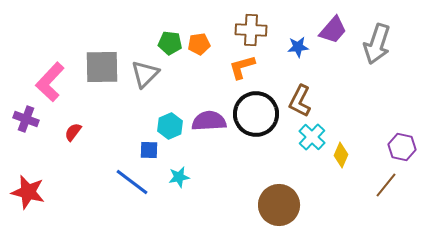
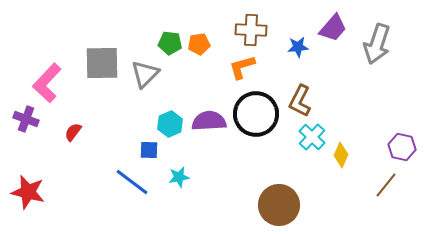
purple trapezoid: moved 2 px up
gray square: moved 4 px up
pink L-shape: moved 3 px left, 1 px down
cyan hexagon: moved 2 px up
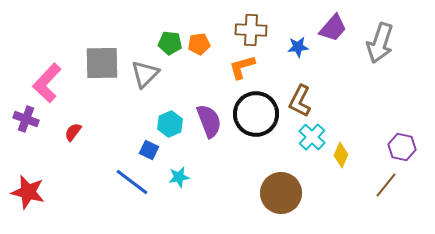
gray arrow: moved 3 px right, 1 px up
purple semicircle: rotated 72 degrees clockwise
blue square: rotated 24 degrees clockwise
brown circle: moved 2 px right, 12 px up
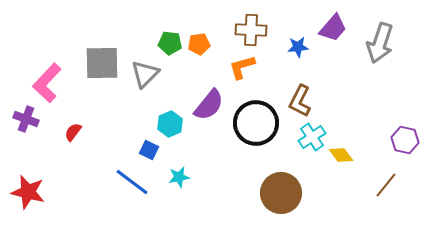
black circle: moved 9 px down
purple semicircle: moved 16 px up; rotated 60 degrees clockwise
cyan cross: rotated 12 degrees clockwise
purple hexagon: moved 3 px right, 7 px up
yellow diamond: rotated 60 degrees counterclockwise
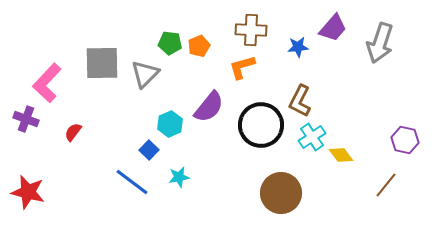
orange pentagon: moved 2 px down; rotated 15 degrees counterclockwise
purple semicircle: moved 2 px down
black circle: moved 5 px right, 2 px down
blue square: rotated 18 degrees clockwise
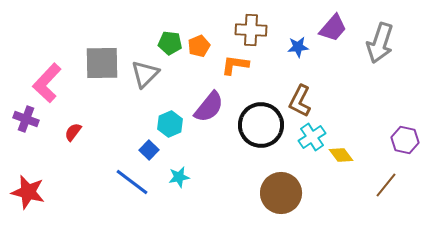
orange L-shape: moved 7 px left, 2 px up; rotated 24 degrees clockwise
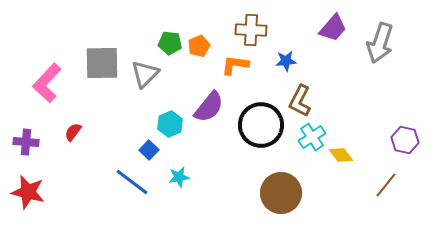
blue star: moved 12 px left, 14 px down
purple cross: moved 23 px down; rotated 15 degrees counterclockwise
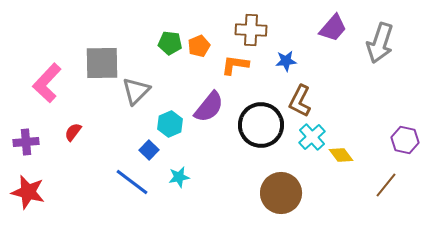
gray triangle: moved 9 px left, 17 px down
cyan cross: rotated 8 degrees counterclockwise
purple cross: rotated 10 degrees counterclockwise
